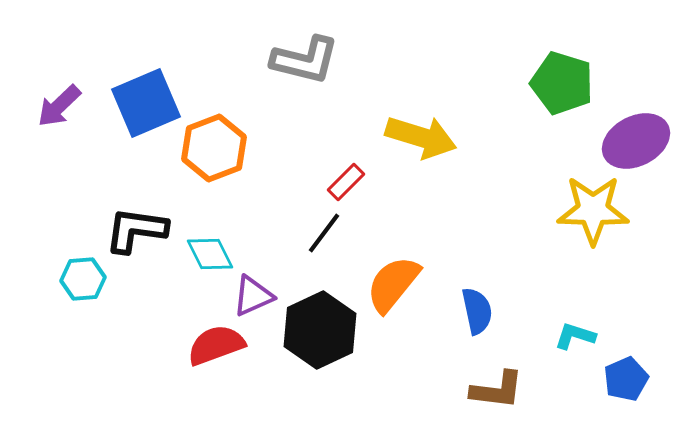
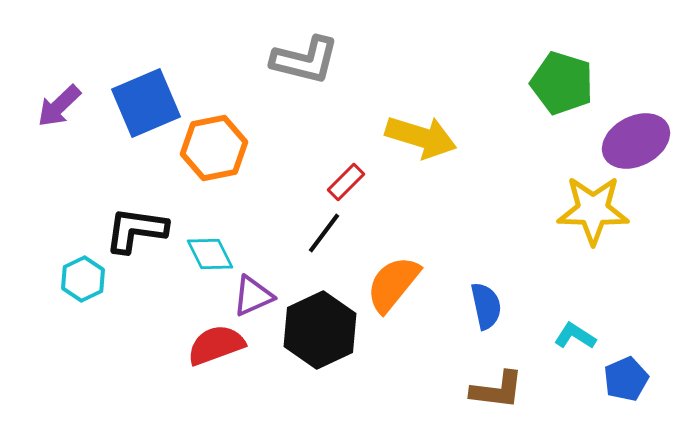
orange hexagon: rotated 10 degrees clockwise
cyan hexagon: rotated 21 degrees counterclockwise
blue semicircle: moved 9 px right, 5 px up
cyan L-shape: rotated 15 degrees clockwise
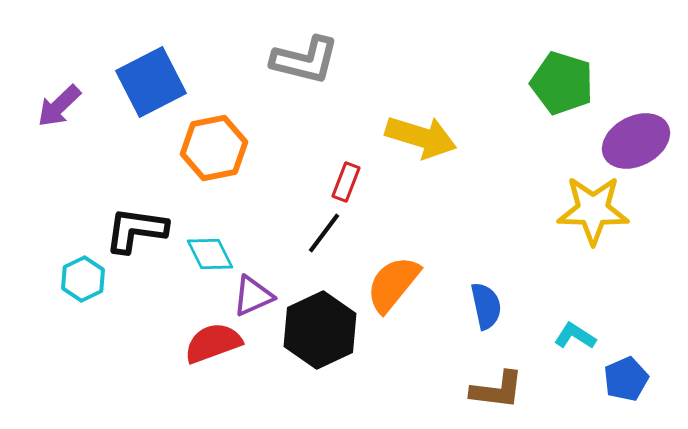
blue square: moved 5 px right, 21 px up; rotated 4 degrees counterclockwise
red rectangle: rotated 24 degrees counterclockwise
red semicircle: moved 3 px left, 2 px up
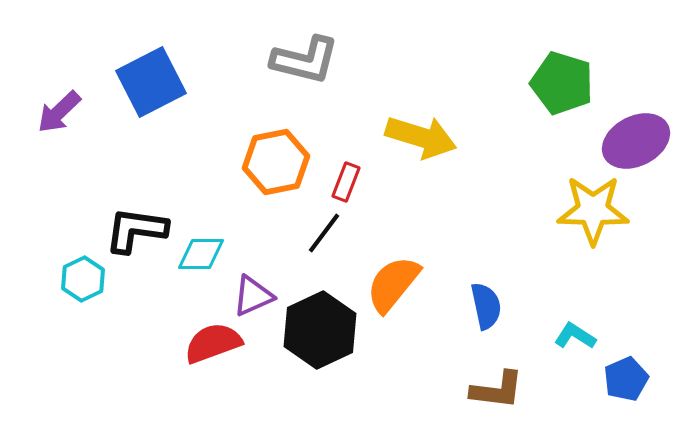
purple arrow: moved 6 px down
orange hexagon: moved 62 px right, 14 px down
cyan diamond: moved 9 px left; rotated 63 degrees counterclockwise
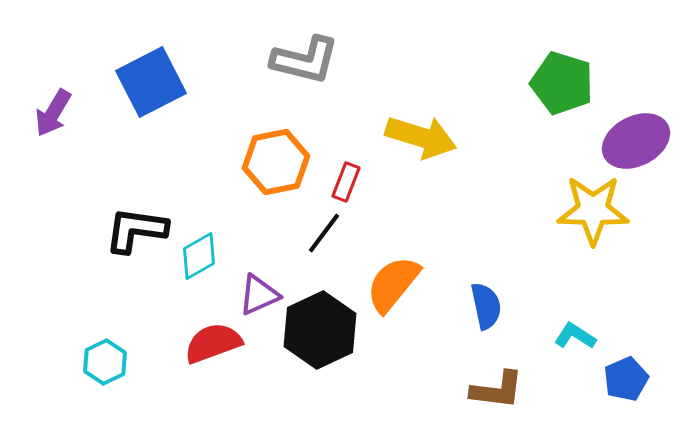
purple arrow: moved 6 px left, 1 px down; rotated 15 degrees counterclockwise
cyan diamond: moved 2 px left, 2 px down; rotated 30 degrees counterclockwise
cyan hexagon: moved 22 px right, 83 px down
purple triangle: moved 6 px right, 1 px up
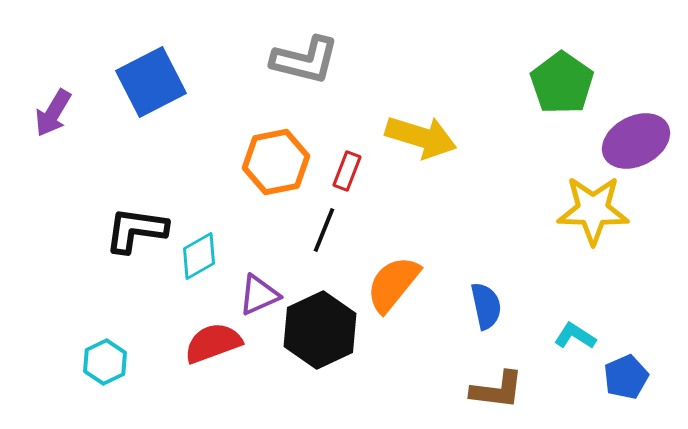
green pentagon: rotated 18 degrees clockwise
red rectangle: moved 1 px right, 11 px up
black line: moved 3 px up; rotated 15 degrees counterclockwise
blue pentagon: moved 2 px up
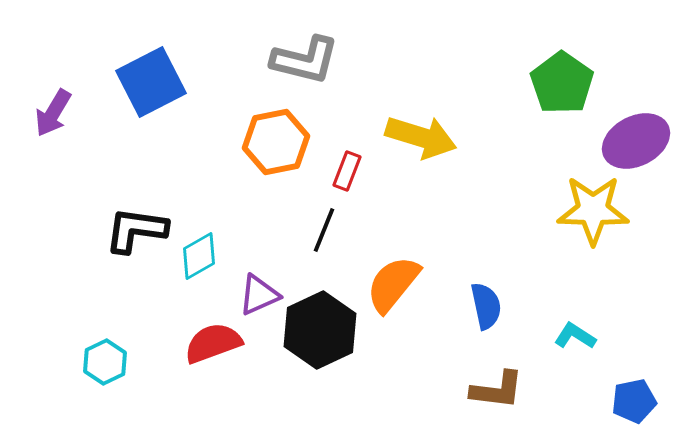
orange hexagon: moved 20 px up
blue pentagon: moved 8 px right, 24 px down; rotated 12 degrees clockwise
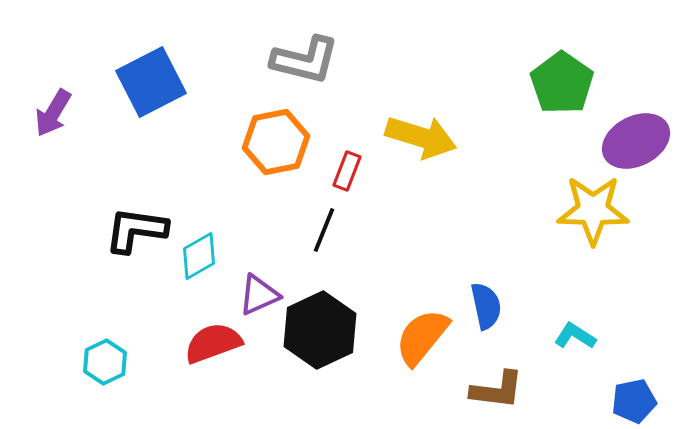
orange semicircle: moved 29 px right, 53 px down
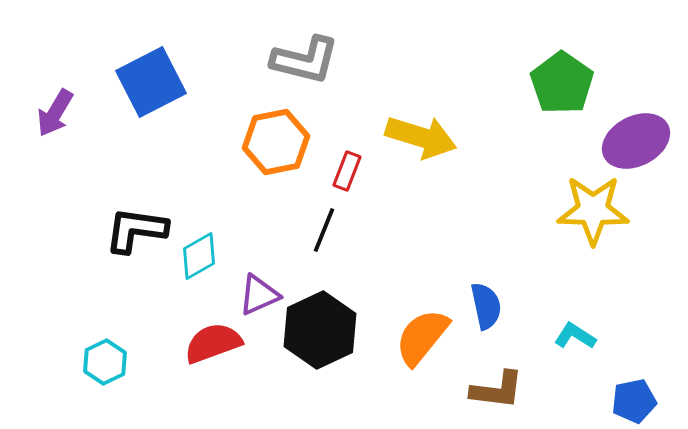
purple arrow: moved 2 px right
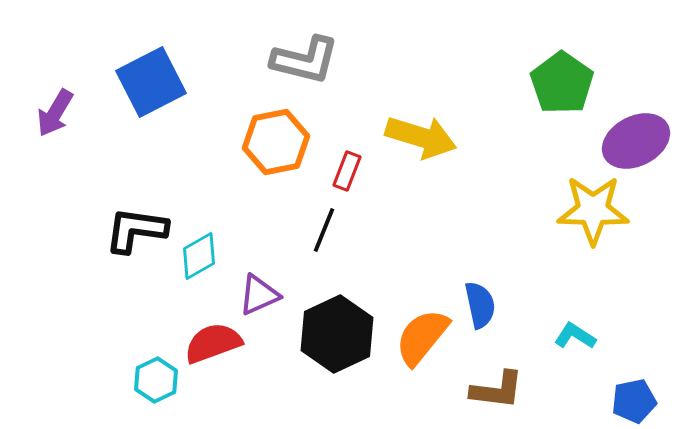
blue semicircle: moved 6 px left, 1 px up
black hexagon: moved 17 px right, 4 px down
cyan hexagon: moved 51 px right, 18 px down
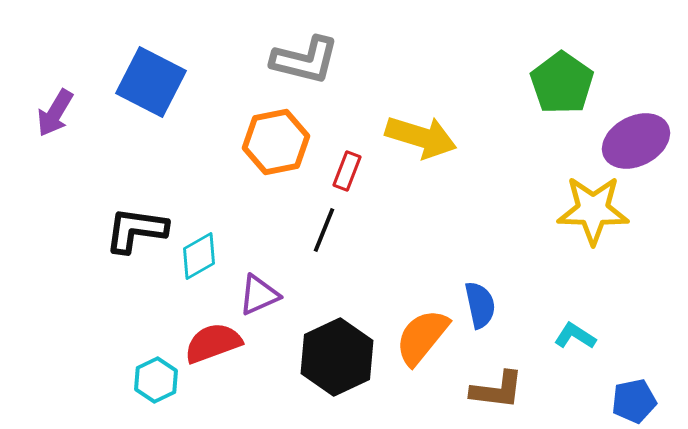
blue square: rotated 36 degrees counterclockwise
black hexagon: moved 23 px down
